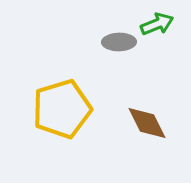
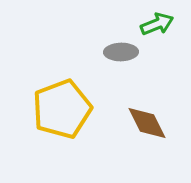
gray ellipse: moved 2 px right, 10 px down
yellow pentagon: rotated 4 degrees counterclockwise
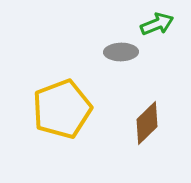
brown diamond: rotated 72 degrees clockwise
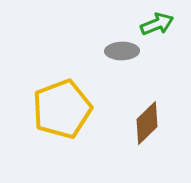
gray ellipse: moved 1 px right, 1 px up
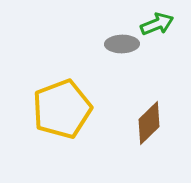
gray ellipse: moved 7 px up
brown diamond: moved 2 px right
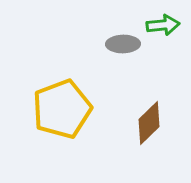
green arrow: moved 6 px right, 1 px down; rotated 16 degrees clockwise
gray ellipse: moved 1 px right
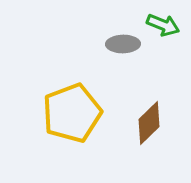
green arrow: rotated 28 degrees clockwise
yellow pentagon: moved 10 px right, 4 px down
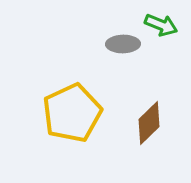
green arrow: moved 2 px left
yellow pentagon: rotated 4 degrees counterclockwise
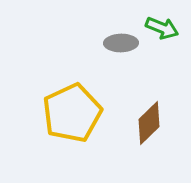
green arrow: moved 1 px right, 3 px down
gray ellipse: moved 2 px left, 1 px up
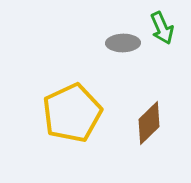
green arrow: rotated 44 degrees clockwise
gray ellipse: moved 2 px right
